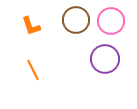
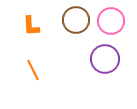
orange L-shape: rotated 15 degrees clockwise
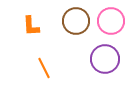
brown circle: moved 1 px down
orange line: moved 11 px right, 2 px up
